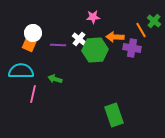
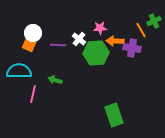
pink star: moved 7 px right, 11 px down
green cross: rotated 24 degrees clockwise
orange arrow: moved 4 px down
green hexagon: moved 1 px right, 3 px down
cyan semicircle: moved 2 px left
green arrow: moved 1 px down
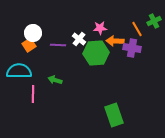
orange line: moved 4 px left, 1 px up
orange square: rotated 32 degrees clockwise
pink line: rotated 12 degrees counterclockwise
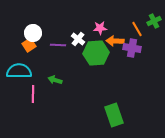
white cross: moved 1 px left
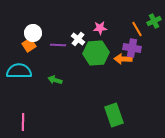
orange arrow: moved 8 px right, 18 px down
pink line: moved 10 px left, 28 px down
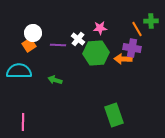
green cross: moved 3 px left; rotated 24 degrees clockwise
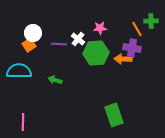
purple line: moved 1 px right, 1 px up
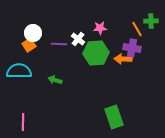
green rectangle: moved 2 px down
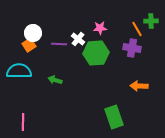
orange arrow: moved 16 px right, 27 px down
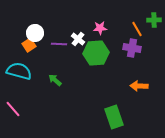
green cross: moved 3 px right, 1 px up
white circle: moved 2 px right
cyan semicircle: rotated 15 degrees clockwise
green arrow: rotated 24 degrees clockwise
pink line: moved 10 px left, 13 px up; rotated 42 degrees counterclockwise
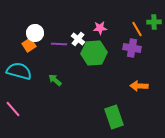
green cross: moved 2 px down
green hexagon: moved 2 px left
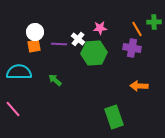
white circle: moved 1 px up
orange square: moved 5 px right, 1 px down; rotated 24 degrees clockwise
cyan semicircle: moved 1 px down; rotated 15 degrees counterclockwise
